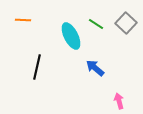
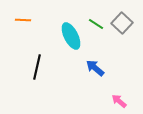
gray square: moved 4 px left
pink arrow: rotated 35 degrees counterclockwise
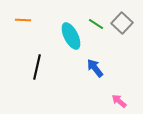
blue arrow: rotated 12 degrees clockwise
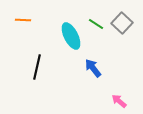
blue arrow: moved 2 px left
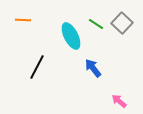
black line: rotated 15 degrees clockwise
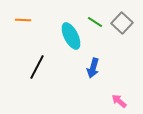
green line: moved 1 px left, 2 px up
blue arrow: rotated 126 degrees counterclockwise
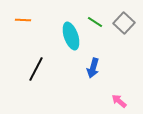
gray square: moved 2 px right
cyan ellipse: rotated 8 degrees clockwise
black line: moved 1 px left, 2 px down
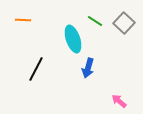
green line: moved 1 px up
cyan ellipse: moved 2 px right, 3 px down
blue arrow: moved 5 px left
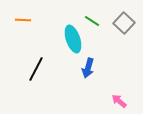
green line: moved 3 px left
